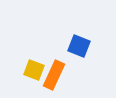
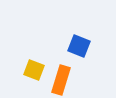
orange rectangle: moved 7 px right, 5 px down; rotated 8 degrees counterclockwise
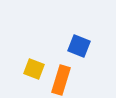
yellow square: moved 1 px up
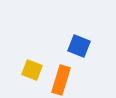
yellow square: moved 2 px left, 1 px down
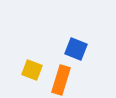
blue square: moved 3 px left, 3 px down
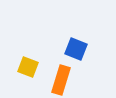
yellow square: moved 4 px left, 3 px up
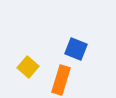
yellow square: rotated 20 degrees clockwise
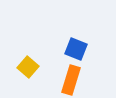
orange rectangle: moved 10 px right
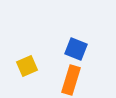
yellow square: moved 1 px left, 1 px up; rotated 25 degrees clockwise
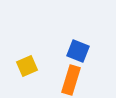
blue square: moved 2 px right, 2 px down
